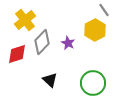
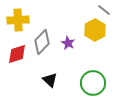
gray line: rotated 16 degrees counterclockwise
yellow cross: moved 7 px left; rotated 35 degrees clockwise
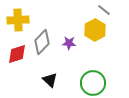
purple star: moved 1 px right; rotated 24 degrees counterclockwise
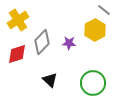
yellow cross: rotated 30 degrees counterclockwise
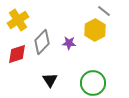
gray line: moved 1 px down
black triangle: rotated 14 degrees clockwise
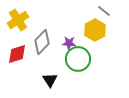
green circle: moved 15 px left, 24 px up
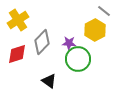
black triangle: moved 1 px left, 1 px down; rotated 21 degrees counterclockwise
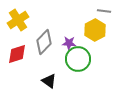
gray line: rotated 32 degrees counterclockwise
gray diamond: moved 2 px right
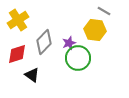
gray line: rotated 24 degrees clockwise
yellow hexagon: rotated 25 degrees counterclockwise
purple star: rotated 24 degrees counterclockwise
green circle: moved 1 px up
black triangle: moved 17 px left, 6 px up
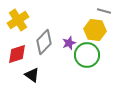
gray line: rotated 16 degrees counterclockwise
green circle: moved 9 px right, 3 px up
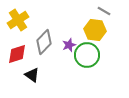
gray line: rotated 16 degrees clockwise
purple star: moved 2 px down
